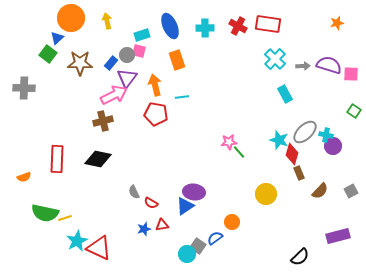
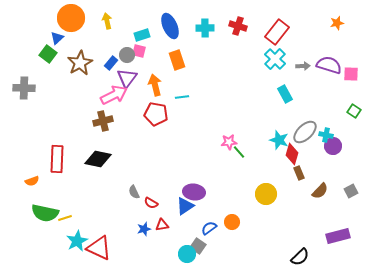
red rectangle at (268, 24): moved 9 px right, 8 px down; rotated 60 degrees counterclockwise
red cross at (238, 26): rotated 12 degrees counterclockwise
brown star at (80, 63): rotated 30 degrees counterclockwise
orange semicircle at (24, 177): moved 8 px right, 4 px down
blue semicircle at (215, 238): moved 6 px left, 10 px up
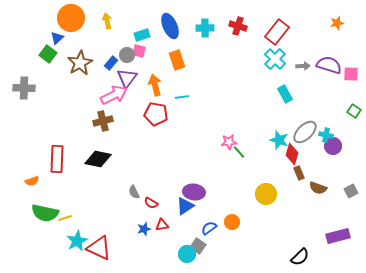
brown semicircle at (320, 191): moved 2 px left, 3 px up; rotated 66 degrees clockwise
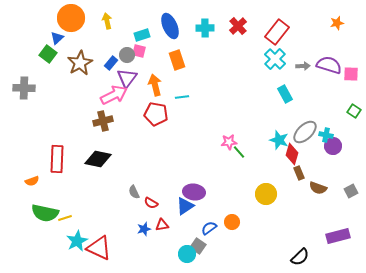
red cross at (238, 26): rotated 30 degrees clockwise
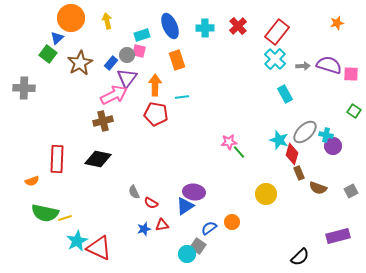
orange arrow at (155, 85): rotated 15 degrees clockwise
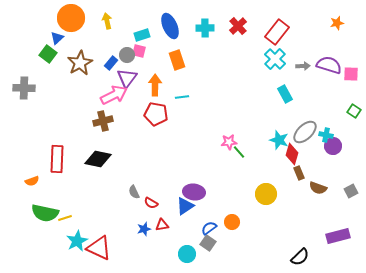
gray square at (198, 246): moved 10 px right, 3 px up
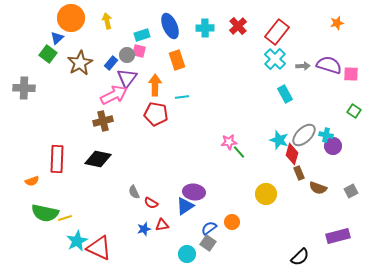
gray ellipse at (305, 132): moved 1 px left, 3 px down
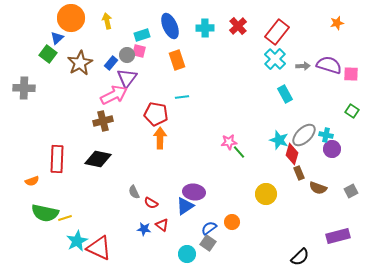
orange arrow at (155, 85): moved 5 px right, 53 px down
green square at (354, 111): moved 2 px left
purple circle at (333, 146): moved 1 px left, 3 px down
red triangle at (162, 225): rotated 48 degrees clockwise
blue star at (144, 229): rotated 24 degrees clockwise
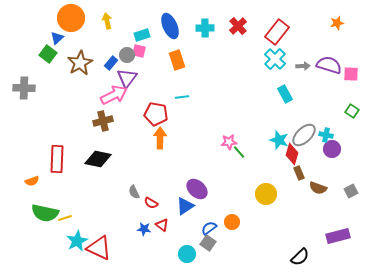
purple ellipse at (194, 192): moved 3 px right, 3 px up; rotated 35 degrees clockwise
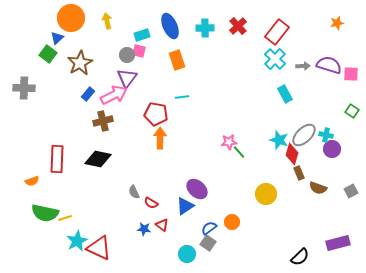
blue rectangle at (111, 63): moved 23 px left, 31 px down
purple rectangle at (338, 236): moved 7 px down
